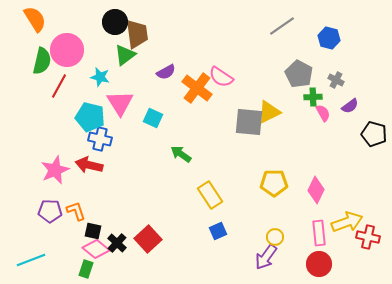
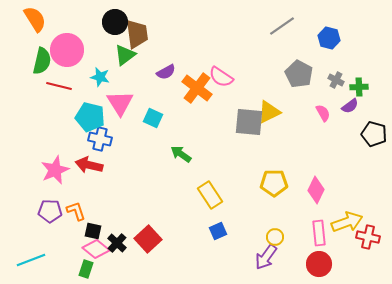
red line at (59, 86): rotated 75 degrees clockwise
green cross at (313, 97): moved 46 px right, 10 px up
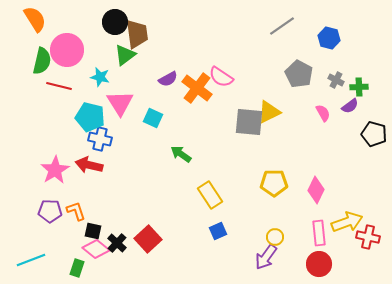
purple semicircle at (166, 72): moved 2 px right, 7 px down
pink star at (55, 170): rotated 8 degrees counterclockwise
green rectangle at (86, 269): moved 9 px left, 1 px up
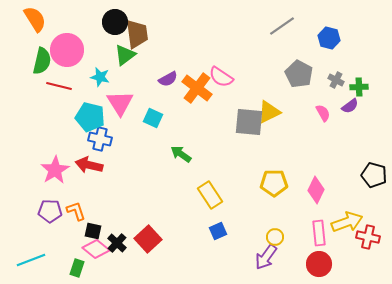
black pentagon at (374, 134): moved 41 px down
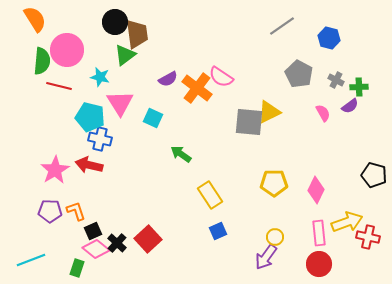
green semicircle at (42, 61): rotated 8 degrees counterclockwise
black square at (93, 231): rotated 36 degrees counterclockwise
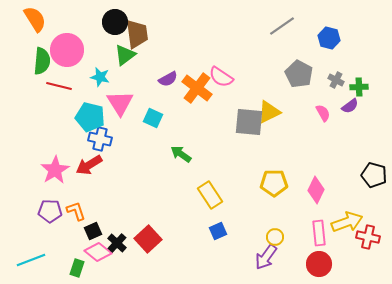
red arrow at (89, 165): rotated 44 degrees counterclockwise
pink diamond at (96, 249): moved 2 px right, 3 px down
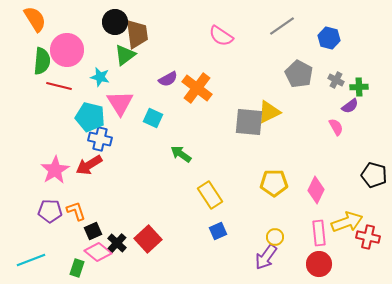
pink semicircle at (221, 77): moved 41 px up
pink semicircle at (323, 113): moved 13 px right, 14 px down
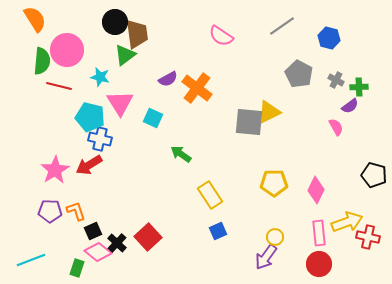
red square at (148, 239): moved 2 px up
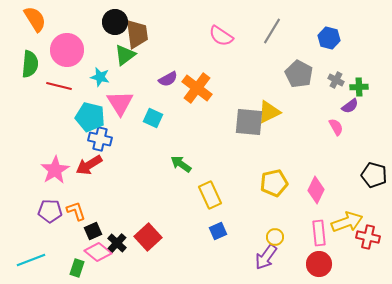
gray line at (282, 26): moved 10 px left, 5 px down; rotated 24 degrees counterclockwise
green semicircle at (42, 61): moved 12 px left, 3 px down
green arrow at (181, 154): moved 10 px down
yellow pentagon at (274, 183): rotated 12 degrees counterclockwise
yellow rectangle at (210, 195): rotated 8 degrees clockwise
